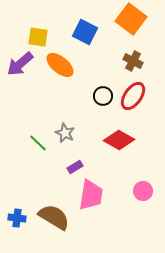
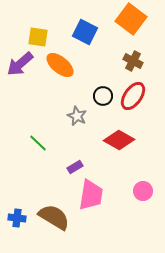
gray star: moved 12 px right, 17 px up
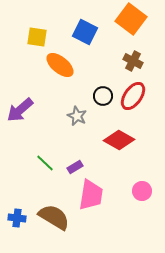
yellow square: moved 1 px left
purple arrow: moved 46 px down
green line: moved 7 px right, 20 px down
pink circle: moved 1 px left
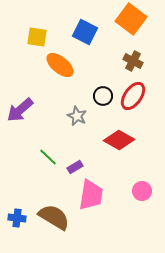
green line: moved 3 px right, 6 px up
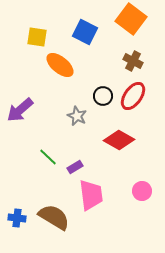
pink trapezoid: rotated 16 degrees counterclockwise
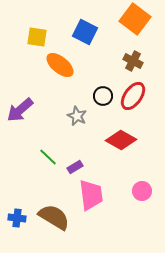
orange square: moved 4 px right
red diamond: moved 2 px right
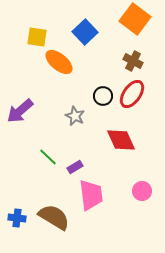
blue square: rotated 20 degrees clockwise
orange ellipse: moved 1 px left, 3 px up
red ellipse: moved 1 px left, 2 px up
purple arrow: moved 1 px down
gray star: moved 2 px left
red diamond: rotated 36 degrees clockwise
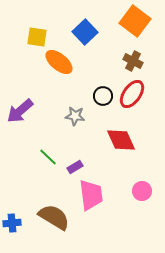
orange square: moved 2 px down
gray star: rotated 18 degrees counterclockwise
blue cross: moved 5 px left, 5 px down; rotated 12 degrees counterclockwise
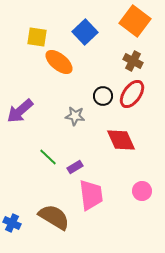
blue cross: rotated 30 degrees clockwise
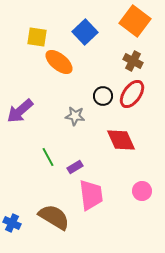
green line: rotated 18 degrees clockwise
